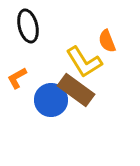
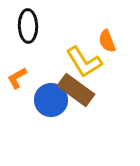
black ellipse: rotated 12 degrees clockwise
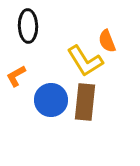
yellow L-shape: moved 1 px right, 1 px up
orange L-shape: moved 1 px left, 2 px up
brown rectangle: moved 9 px right, 12 px down; rotated 60 degrees clockwise
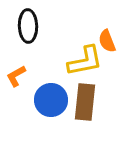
yellow L-shape: rotated 69 degrees counterclockwise
